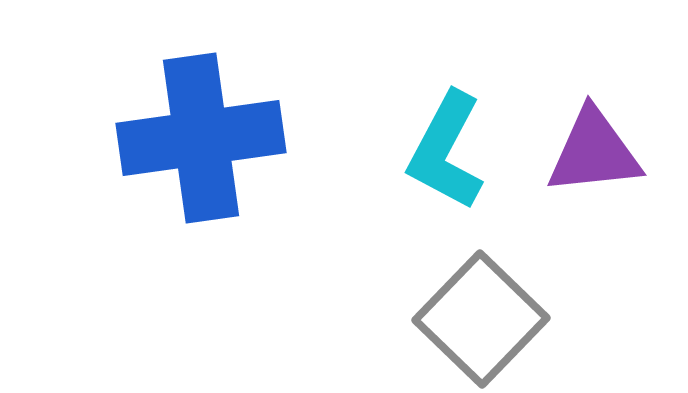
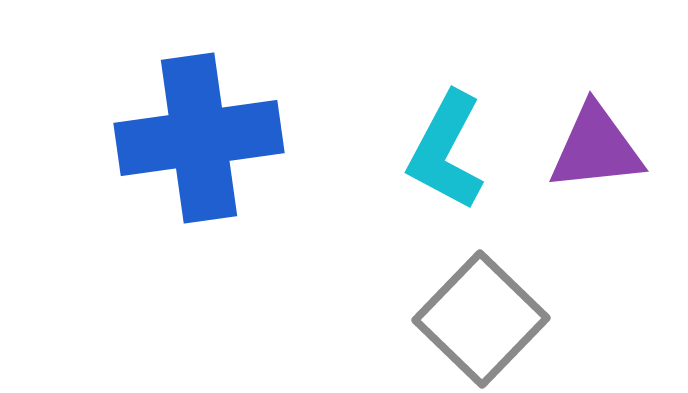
blue cross: moved 2 px left
purple triangle: moved 2 px right, 4 px up
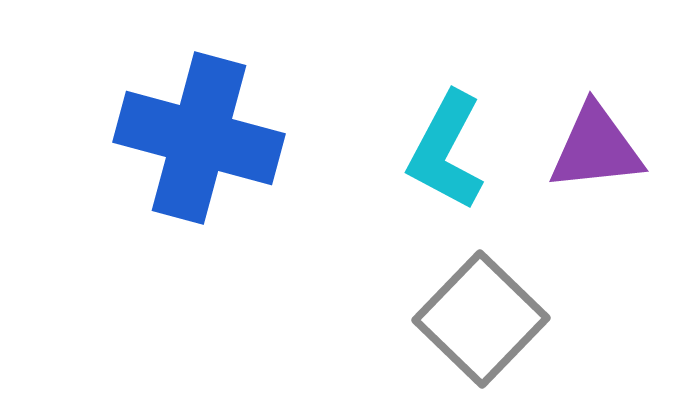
blue cross: rotated 23 degrees clockwise
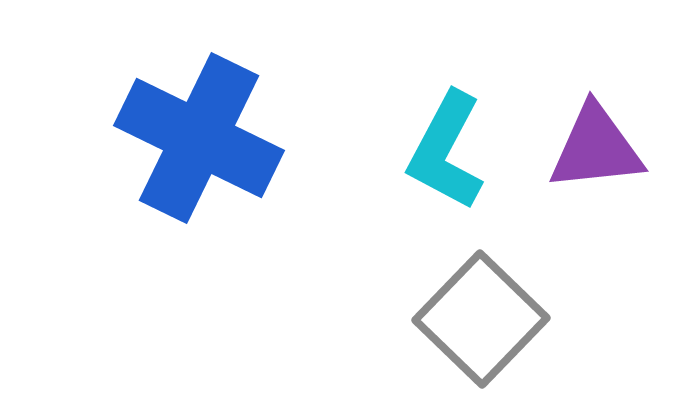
blue cross: rotated 11 degrees clockwise
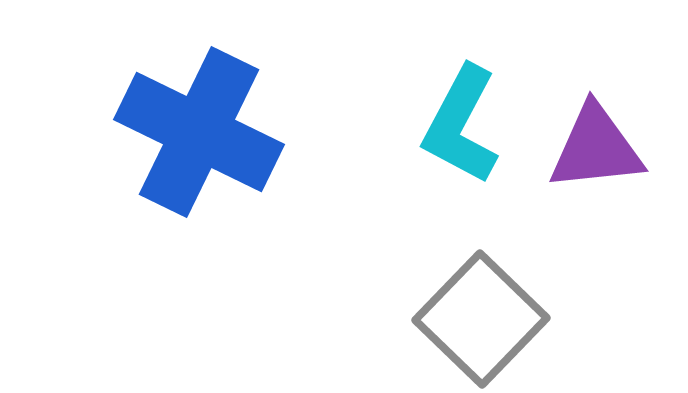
blue cross: moved 6 px up
cyan L-shape: moved 15 px right, 26 px up
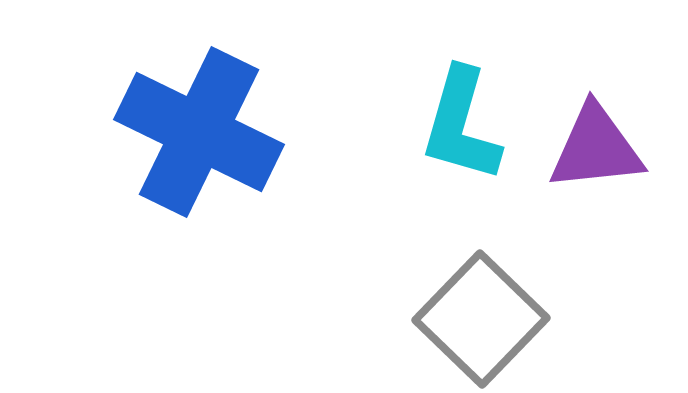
cyan L-shape: rotated 12 degrees counterclockwise
